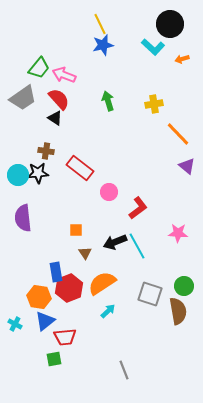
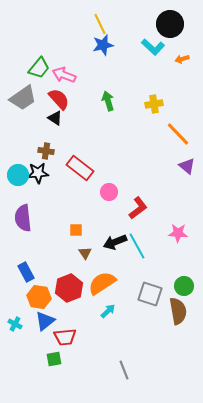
blue rectangle: moved 30 px left; rotated 18 degrees counterclockwise
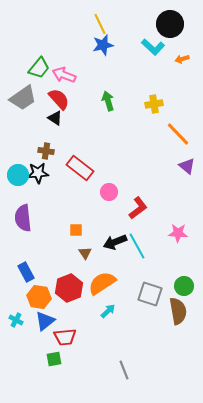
cyan cross: moved 1 px right, 4 px up
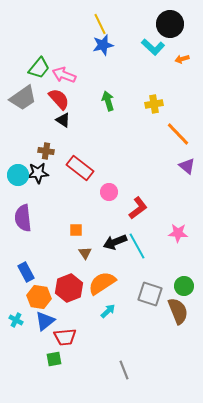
black triangle: moved 8 px right, 2 px down
brown semicircle: rotated 12 degrees counterclockwise
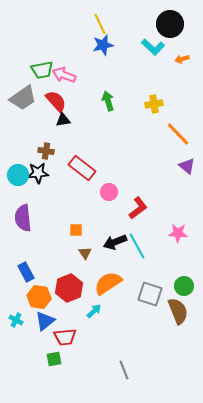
green trapezoid: moved 3 px right, 2 px down; rotated 40 degrees clockwise
red semicircle: moved 3 px left, 2 px down
black triangle: rotated 42 degrees counterclockwise
red rectangle: moved 2 px right
orange semicircle: moved 6 px right
cyan arrow: moved 14 px left
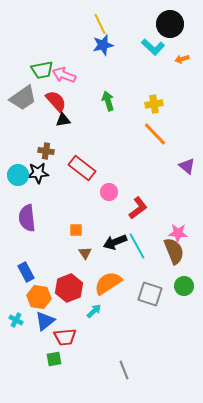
orange line: moved 23 px left
purple semicircle: moved 4 px right
brown semicircle: moved 4 px left, 60 px up
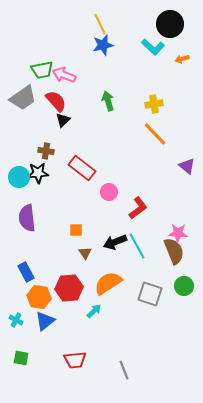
black triangle: rotated 35 degrees counterclockwise
cyan circle: moved 1 px right, 2 px down
red hexagon: rotated 16 degrees clockwise
red trapezoid: moved 10 px right, 23 px down
green square: moved 33 px left, 1 px up; rotated 21 degrees clockwise
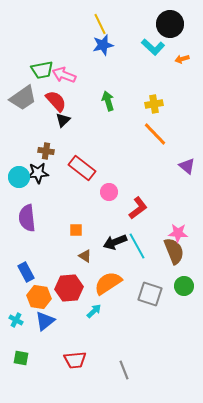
brown triangle: moved 3 px down; rotated 24 degrees counterclockwise
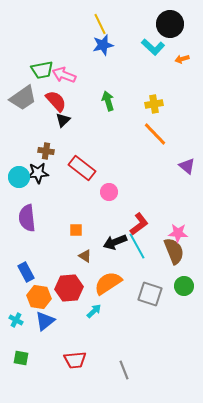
red L-shape: moved 1 px right, 16 px down
